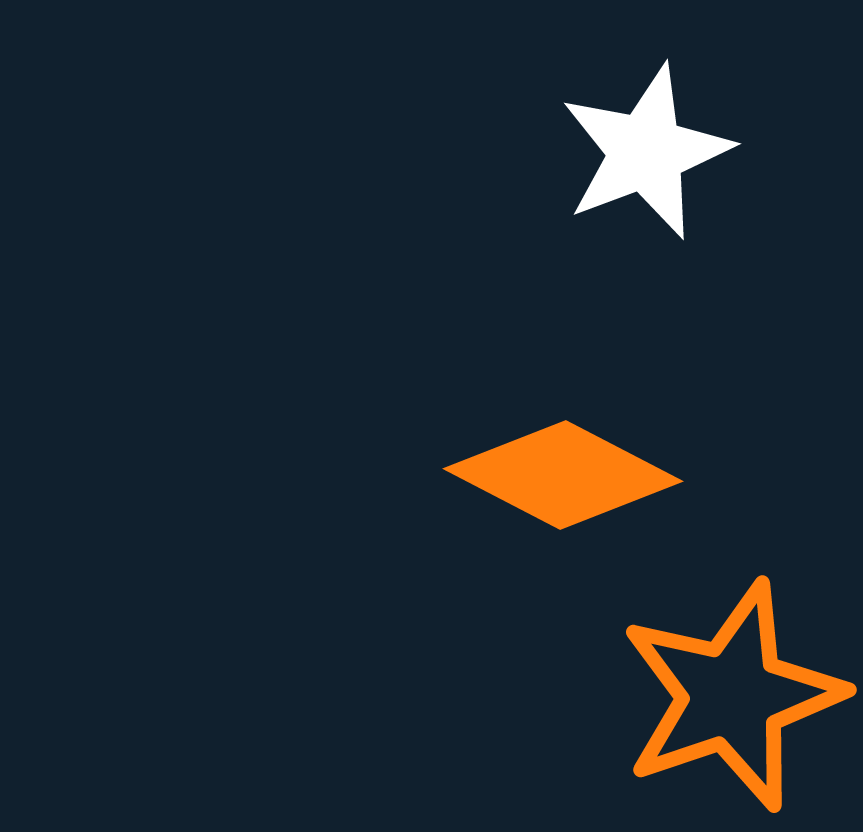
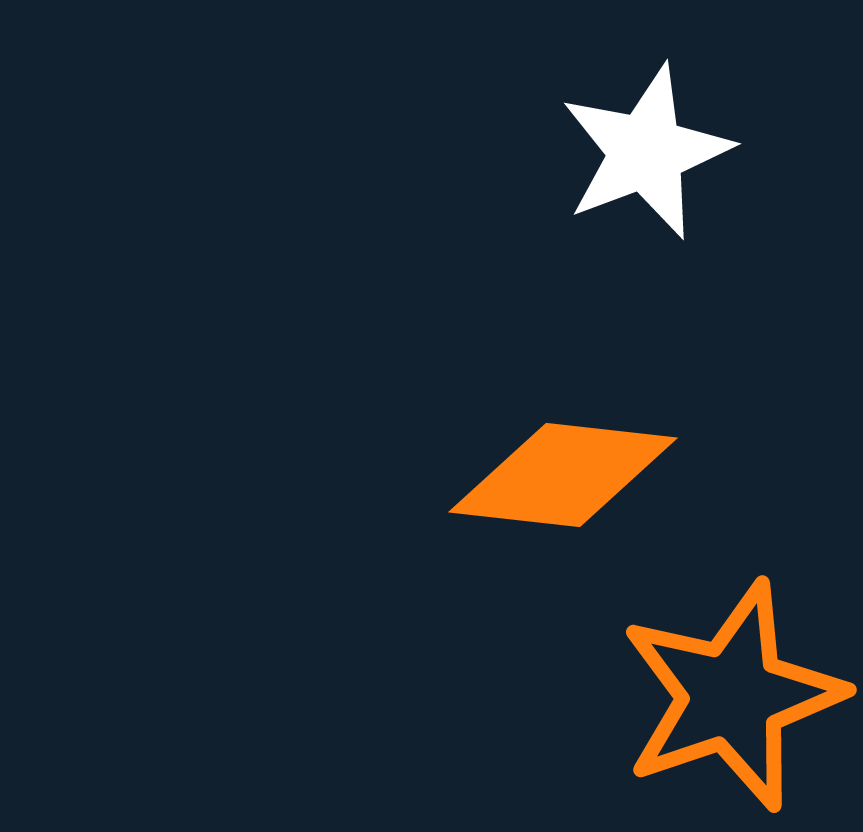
orange diamond: rotated 21 degrees counterclockwise
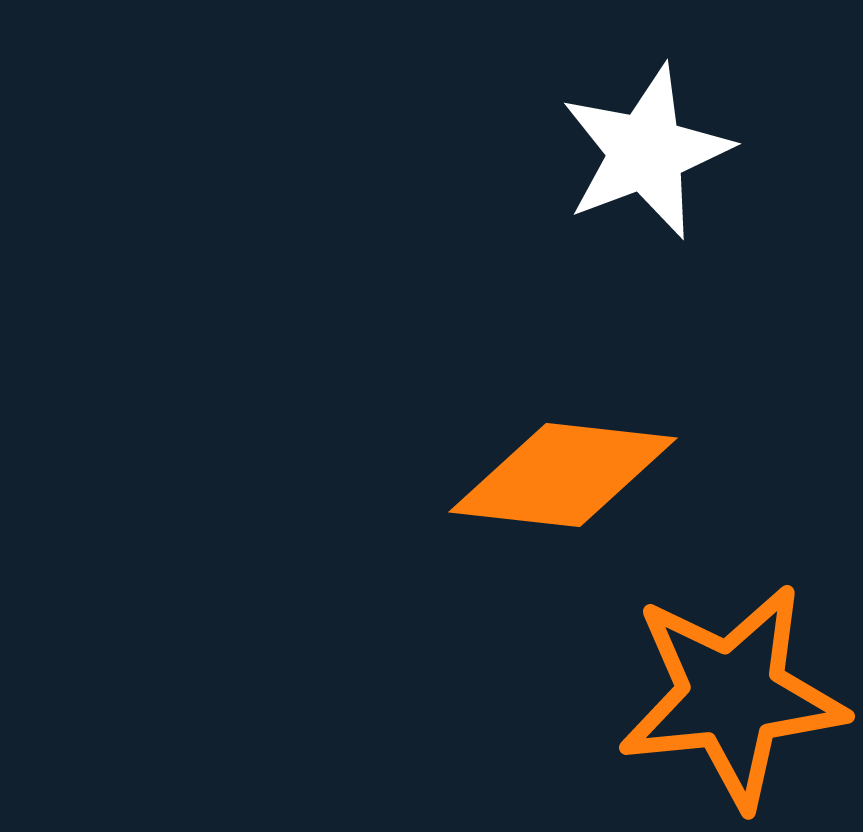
orange star: rotated 13 degrees clockwise
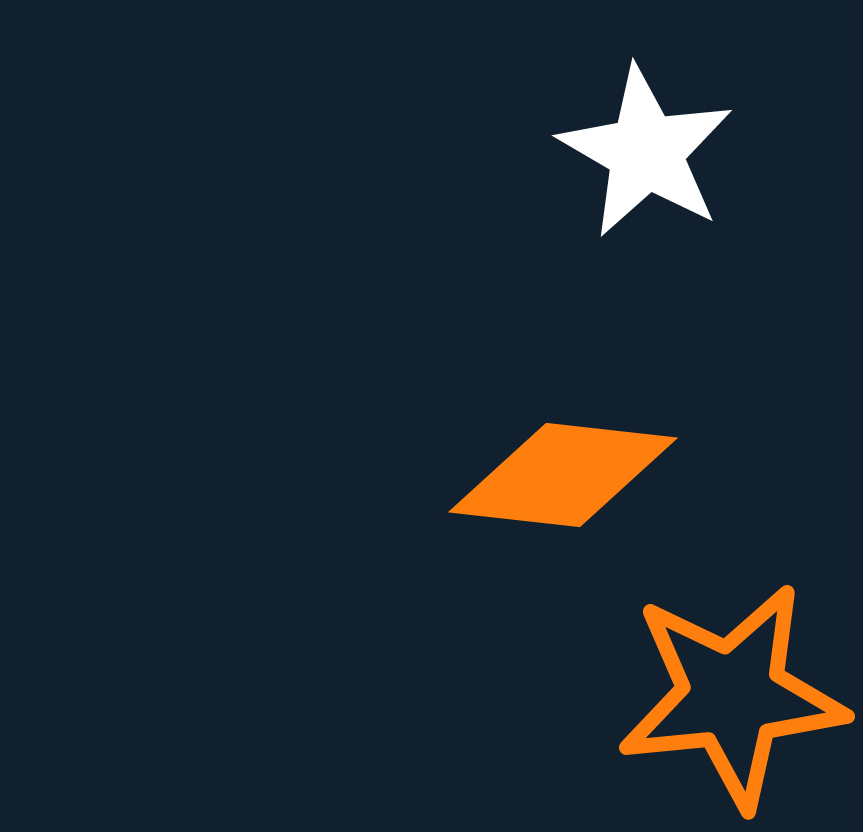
white star: rotated 21 degrees counterclockwise
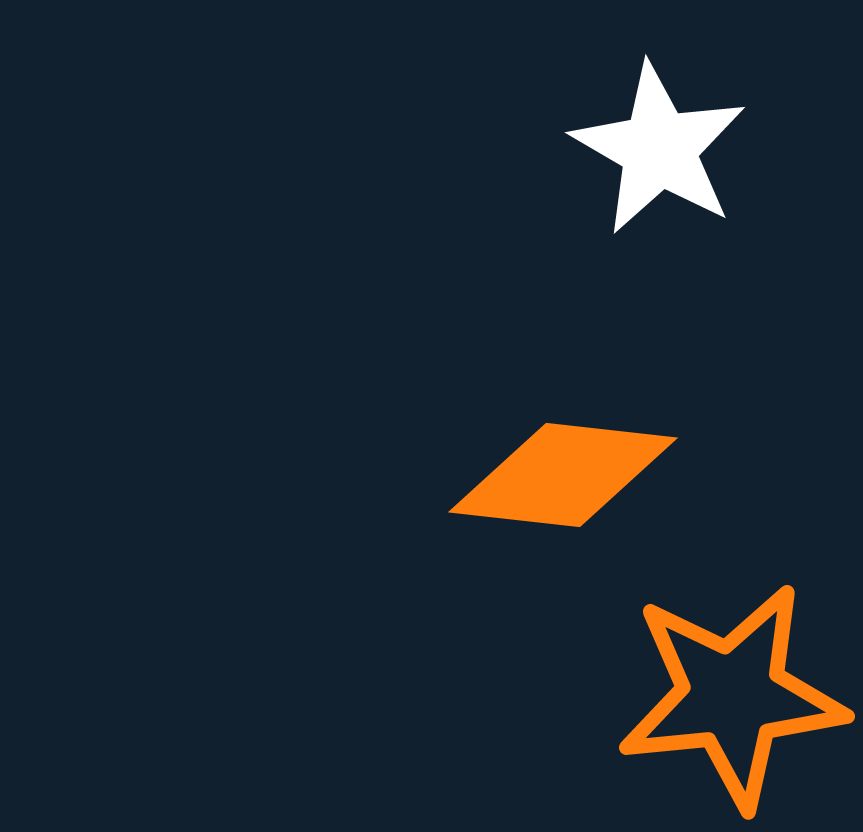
white star: moved 13 px right, 3 px up
